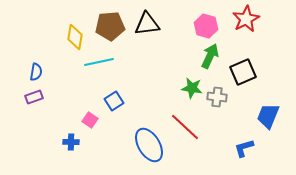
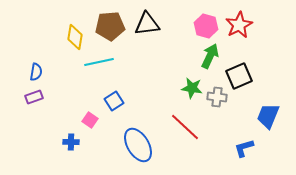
red star: moved 7 px left, 6 px down
black square: moved 4 px left, 4 px down
blue ellipse: moved 11 px left
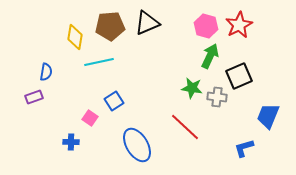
black triangle: moved 1 px up; rotated 16 degrees counterclockwise
blue semicircle: moved 10 px right
pink square: moved 2 px up
blue ellipse: moved 1 px left
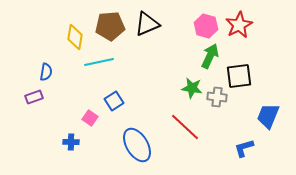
black triangle: moved 1 px down
black square: rotated 16 degrees clockwise
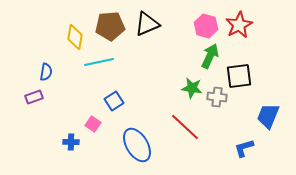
pink square: moved 3 px right, 6 px down
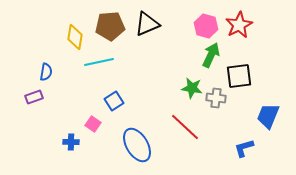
green arrow: moved 1 px right, 1 px up
gray cross: moved 1 px left, 1 px down
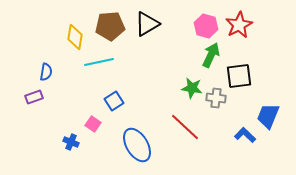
black triangle: rotated 8 degrees counterclockwise
blue cross: rotated 21 degrees clockwise
blue L-shape: moved 1 px right, 13 px up; rotated 60 degrees clockwise
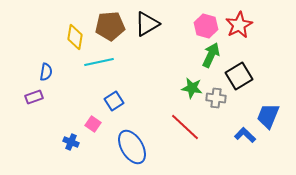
black square: rotated 24 degrees counterclockwise
blue ellipse: moved 5 px left, 2 px down
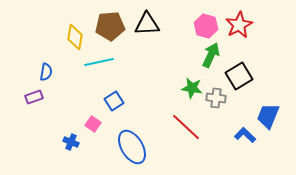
black triangle: rotated 28 degrees clockwise
red line: moved 1 px right
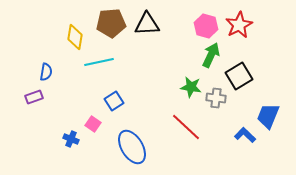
brown pentagon: moved 1 px right, 3 px up
green star: moved 1 px left, 1 px up
blue cross: moved 3 px up
